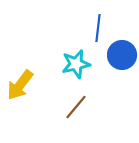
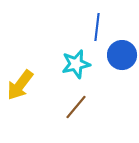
blue line: moved 1 px left, 1 px up
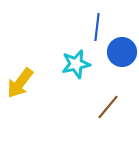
blue circle: moved 3 px up
yellow arrow: moved 2 px up
brown line: moved 32 px right
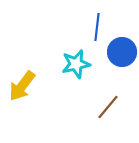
yellow arrow: moved 2 px right, 3 px down
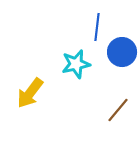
yellow arrow: moved 8 px right, 7 px down
brown line: moved 10 px right, 3 px down
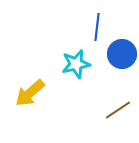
blue circle: moved 2 px down
yellow arrow: rotated 12 degrees clockwise
brown line: rotated 16 degrees clockwise
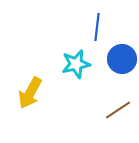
blue circle: moved 5 px down
yellow arrow: rotated 20 degrees counterclockwise
